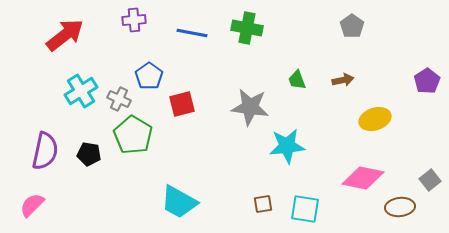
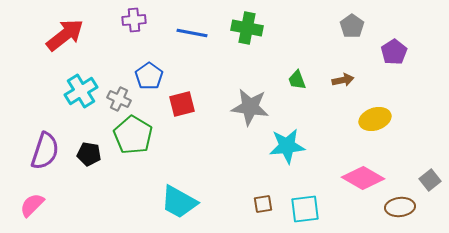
purple pentagon: moved 33 px left, 29 px up
purple semicircle: rotated 6 degrees clockwise
pink diamond: rotated 18 degrees clockwise
cyan square: rotated 16 degrees counterclockwise
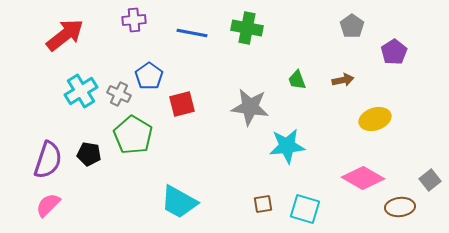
gray cross: moved 5 px up
purple semicircle: moved 3 px right, 9 px down
pink semicircle: moved 16 px right
cyan square: rotated 24 degrees clockwise
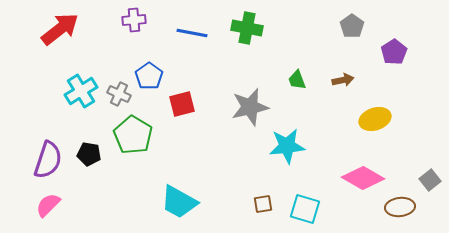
red arrow: moved 5 px left, 6 px up
gray star: rotated 21 degrees counterclockwise
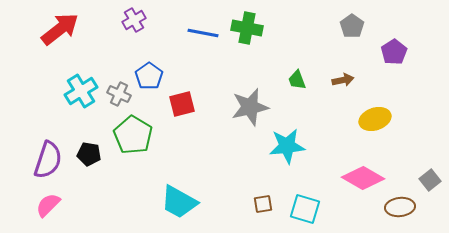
purple cross: rotated 25 degrees counterclockwise
blue line: moved 11 px right
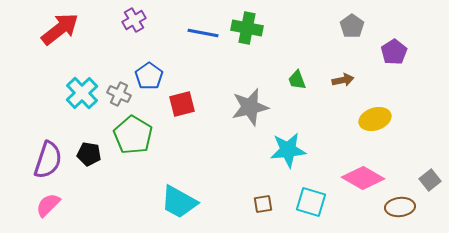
cyan cross: moved 1 px right, 2 px down; rotated 12 degrees counterclockwise
cyan star: moved 1 px right, 4 px down
cyan square: moved 6 px right, 7 px up
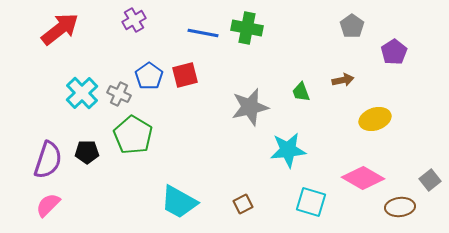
green trapezoid: moved 4 px right, 12 px down
red square: moved 3 px right, 29 px up
black pentagon: moved 2 px left, 2 px up; rotated 10 degrees counterclockwise
brown square: moved 20 px left; rotated 18 degrees counterclockwise
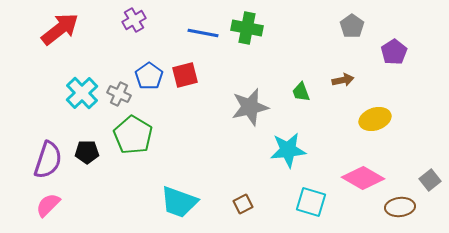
cyan trapezoid: rotated 9 degrees counterclockwise
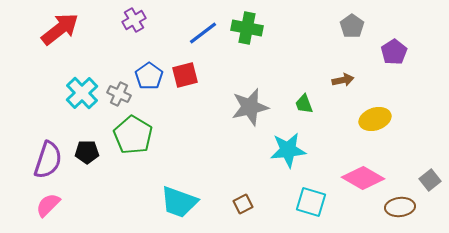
blue line: rotated 48 degrees counterclockwise
green trapezoid: moved 3 px right, 12 px down
